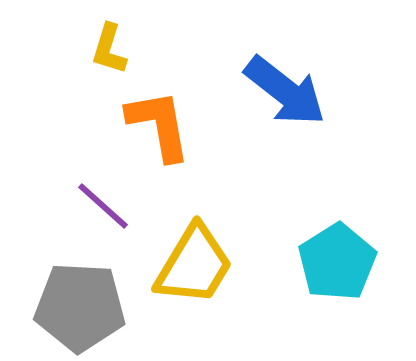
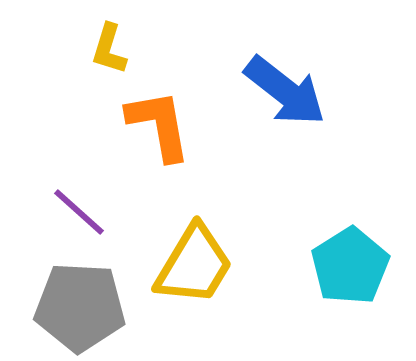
purple line: moved 24 px left, 6 px down
cyan pentagon: moved 13 px right, 4 px down
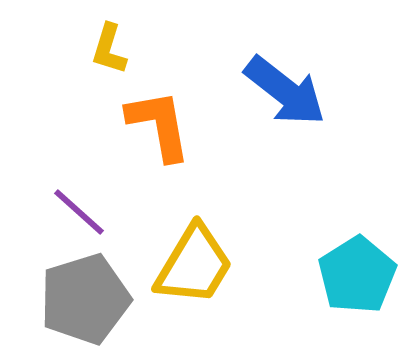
cyan pentagon: moved 7 px right, 9 px down
gray pentagon: moved 5 px right, 8 px up; rotated 20 degrees counterclockwise
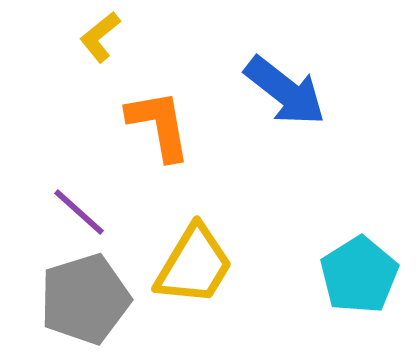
yellow L-shape: moved 9 px left, 12 px up; rotated 34 degrees clockwise
cyan pentagon: moved 2 px right
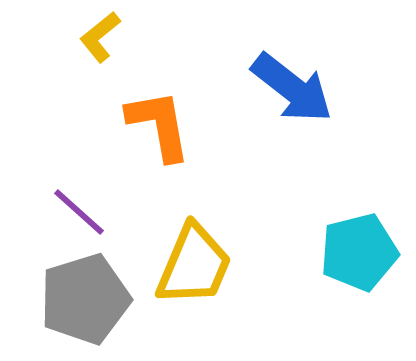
blue arrow: moved 7 px right, 3 px up
yellow trapezoid: rotated 8 degrees counterclockwise
cyan pentagon: moved 23 px up; rotated 18 degrees clockwise
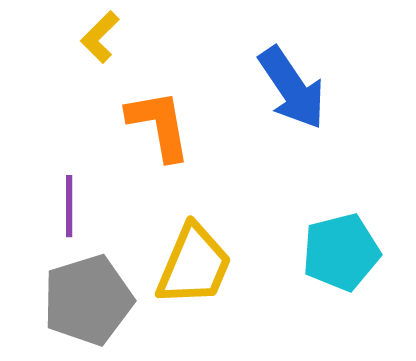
yellow L-shape: rotated 6 degrees counterclockwise
blue arrow: rotated 18 degrees clockwise
purple line: moved 10 px left, 6 px up; rotated 48 degrees clockwise
cyan pentagon: moved 18 px left
gray pentagon: moved 3 px right, 1 px down
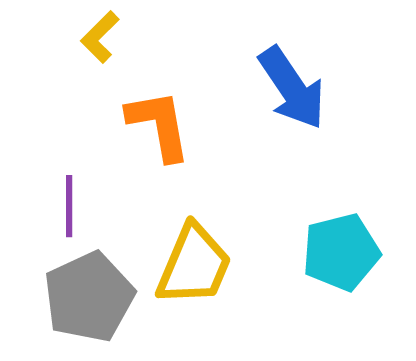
gray pentagon: moved 1 px right, 3 px up; rotated 8 degrees counterclockwise
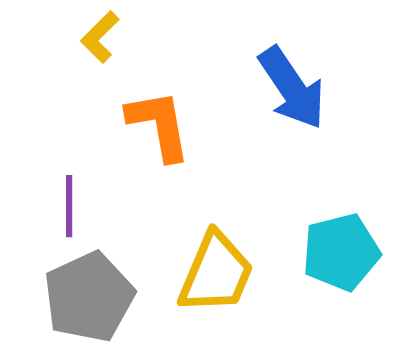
yellow trapezoid: moved 22 px right, 8 px down
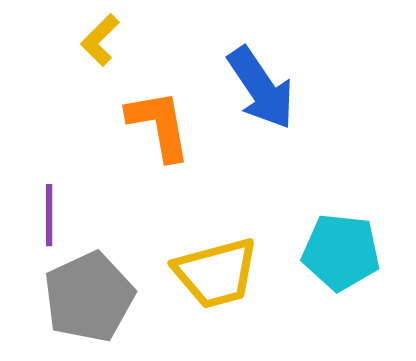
yellow L-shape: moved 3 px down
blue arrow: moved 31 px left
purple line: moved 20 px left, 9 px down
cyan pentagon: rotated 20 degrees clockwise
yellow trapezoid: rotated 52 degrees clockwise
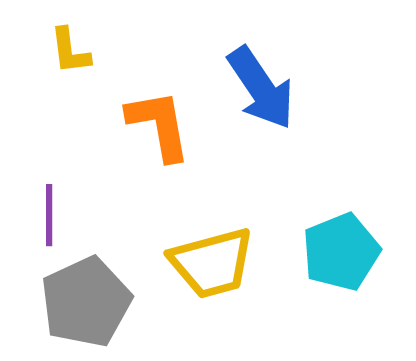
yellow L-shape: moved 30 px left, 11 px down; rotated 52 degrees counterclockwise
cyan pentagon: rotated 28 degrees counterclockwise
yellow trapezoid: moved 4 px left, 10 px up
gray pentagon: moved 3 px left, 5 px down
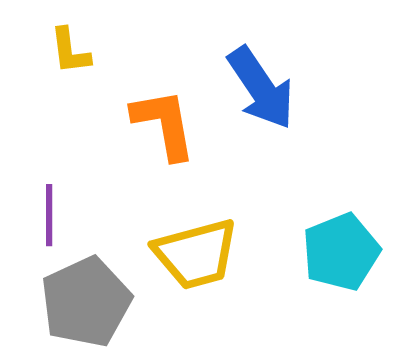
orange L-shape: moved 5 px right, 1 px up
yellow trapezoid: moved 16 px left, 9 px up
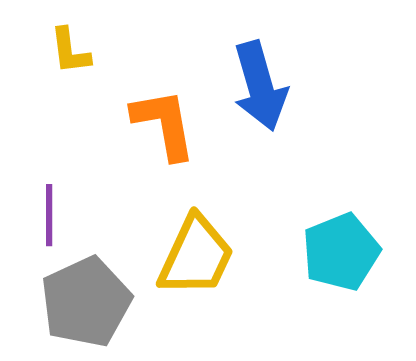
blue arrow: moved 1 px left, 2 px up; rotated 18 degrees clockwise
yellow trapezoid: moved 2 px down; rotated 50 degrees counterclockwise
